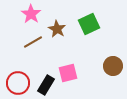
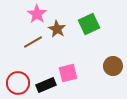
pink star: moved 6 px right
black rectangle: rotated 36 degrees clockwise
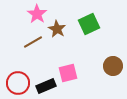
black rectangle: moved 1 px down
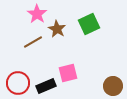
brown circle: moved 20 px down
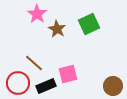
brown line: moved 1 px right, 21 px down; rotated 72 degrees clockwise
pink square: moved 1 px down
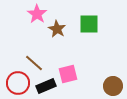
green square: rotated 25 degrees clockwise
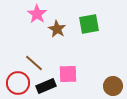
green square: rotated 10 degrees counterclockwise
pink square: rotated 12 degrees clockwise
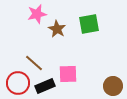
pink star: rotated 24 degrees clockwise
black rectangle: moved 1 px left
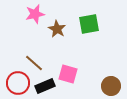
pink star: moved 2 px left
pink square: rotated 18 degrees clockwise
brown circle: moved 2 px left
